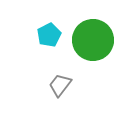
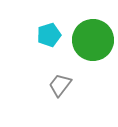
cyan pentagon: rotated 10 degrees clockwise
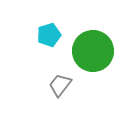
green circle: moved 11 px down
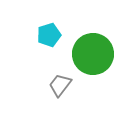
green circle: moved 3 px down
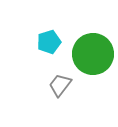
cyan pentagon: moved 7 px down
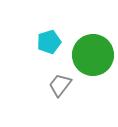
green circle: moved 1 px down
